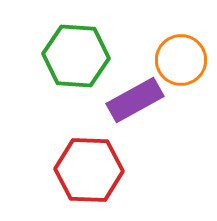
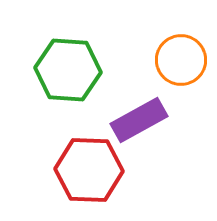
green hexagon: moved 8 px left, 14 px down
purple rectangle: moved 4 px right, 20 px down
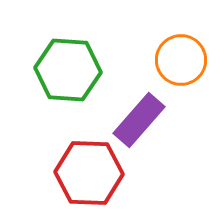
purple rectangle: rotated 20 degrees counterclockwise
red hexagon: moved 3 px down
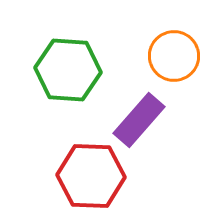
orange circle: moved 7 px left, 4 px up
red hexagon: moved 2 px right, 3 px down
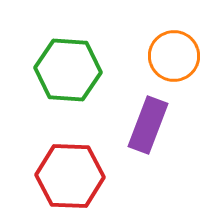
purple rectangle: moved 9 px right, 5 px down; rotated 20 degrees counterclockwise
red hexagon: moved 21 px left
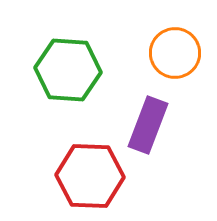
orange circle: moved 1 px right, 3 px up
red hexagon: moved 20 px right
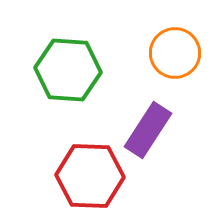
purple rectangle: moved 5 px down; rotated 12 degrees clockwise
